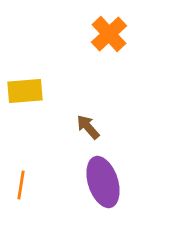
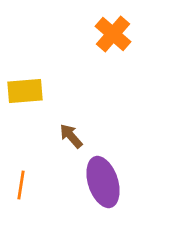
orange cross: moved 4 px right; rotated 6 degrees counterclockwise
brown arrow: moved 17 px left, 9 px down
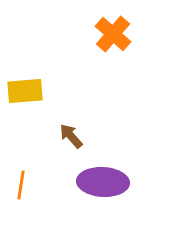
purple ellipse: rotated 69 degrees counterclockwise
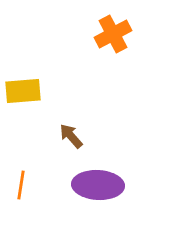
orange cross: rotated 21 degrees clockwise
yellow rectangle: moved 2 px left
purple ellipse: moved 5 px left, 3 px down
